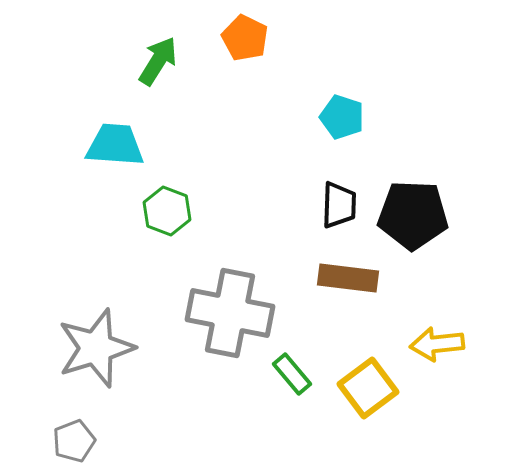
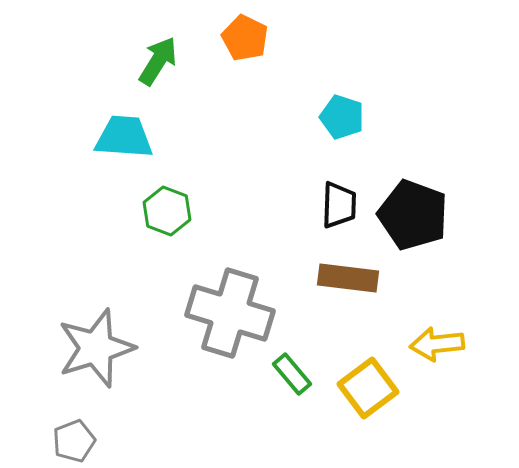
cyan trapezoid: moved 9 px right, 8 px up
black pentagon: rotated 18 degrees clockwise
gray cross: rotated 6 degrees clockwise
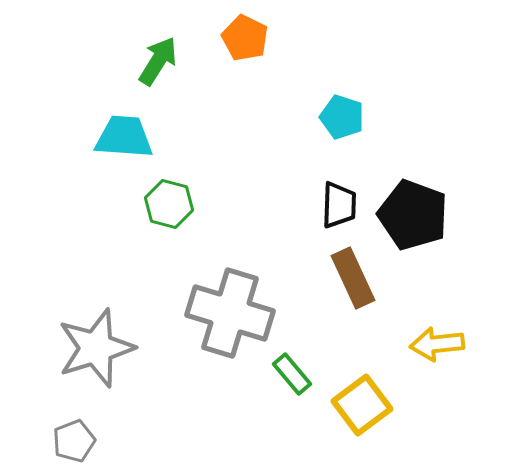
green hexagon: moved 2 px right, 7 px up; rotated 6 degrees counterclockwise
brown rectangle: moved 5 px right; rotated 58 degrees clockwise
yellow square: moved 6 px left, 17 px down
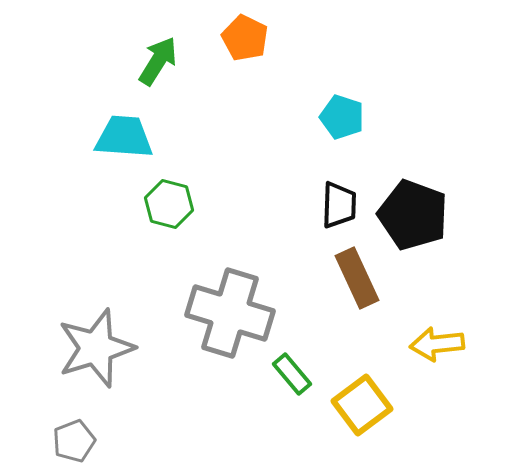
brown rectangle: moved 4 px right
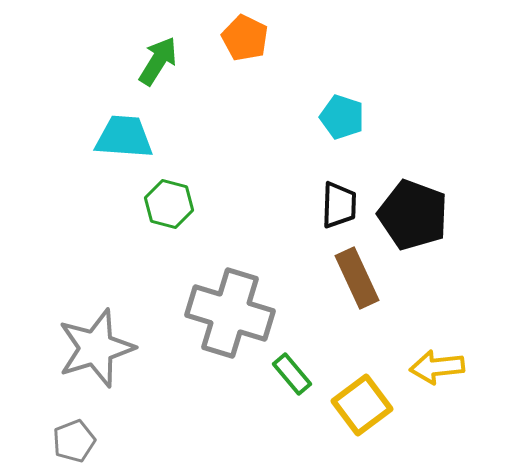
yellow arrow: moved 23 px down
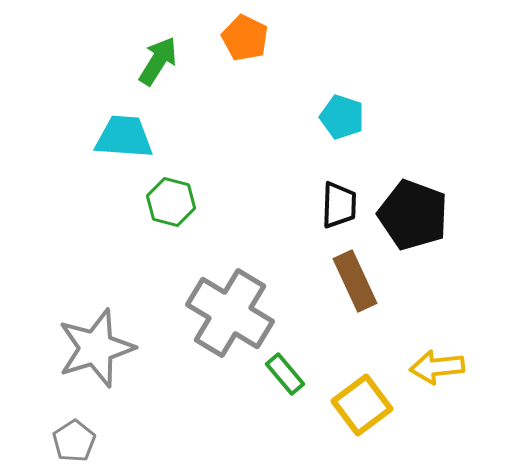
green hexagon: moved 2 px right, 2 px up
brown rectangle: moved 2 px left, 3 px down
gray cross: rotated 14 degrees clockwise
green rectangle: moved 7 px left
gray pentagon: rotated 12 degrees counterclockwise
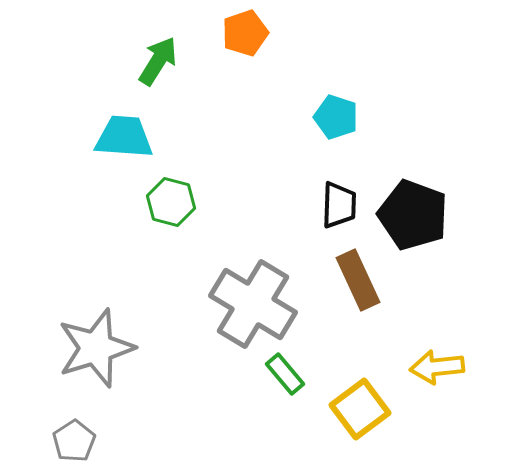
orange pentagon: moved 5 px up; rotated 27 degrees clockwise
cyan pentagon: moved 6 px left
brown rectangle: moved 3 px right, 1 px up
gray cross: moved 23 px right, 9 px up
yellow square: moved 2 px left, 4 px down
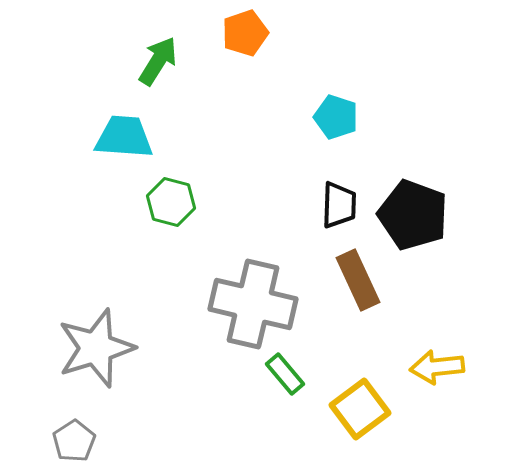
gray cross: rotated 18 degrees counterclockwise
